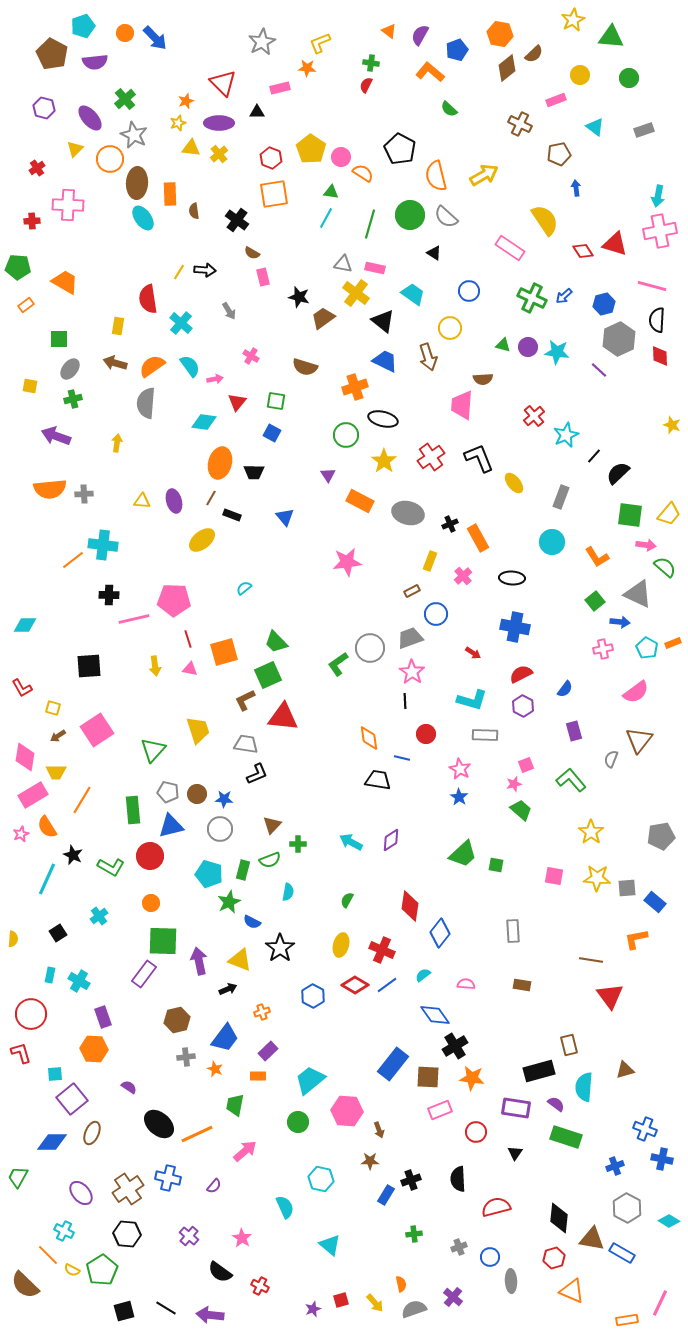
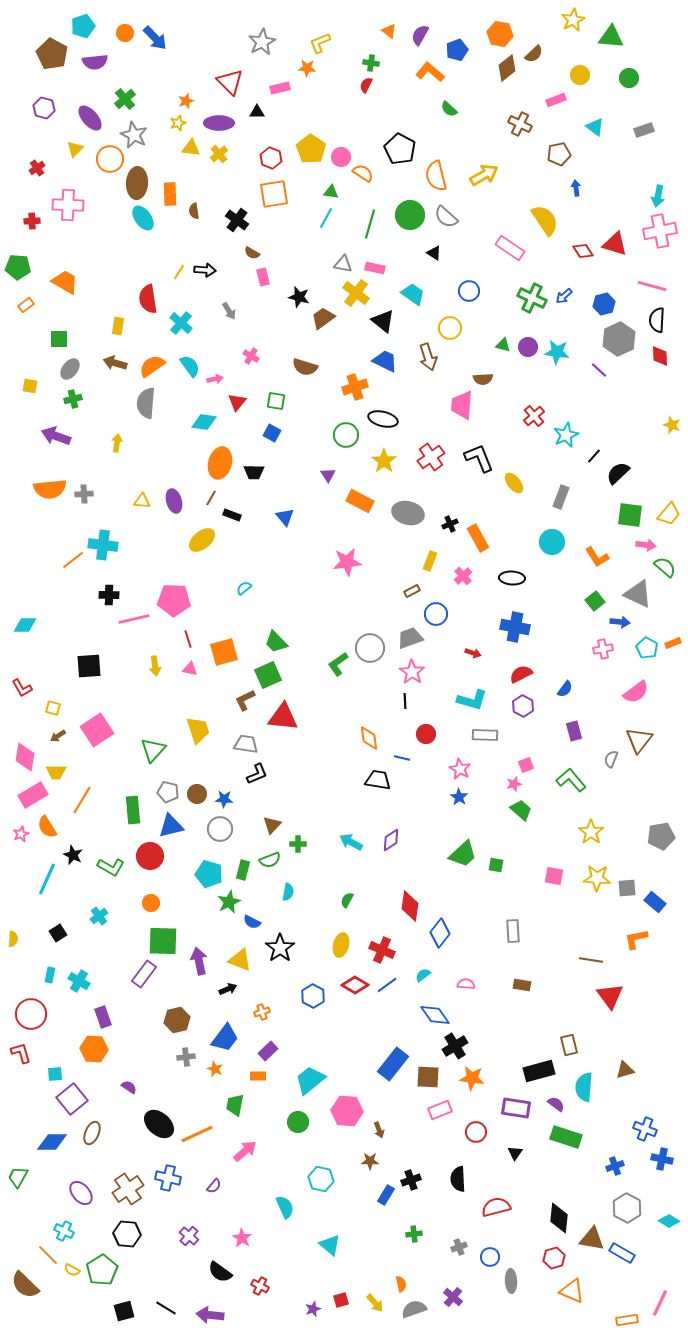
red triangle at (223, 83): moved 7 px right, 1 px up
red arrow at (473, 653): rotated 14 degrees counterclockwise
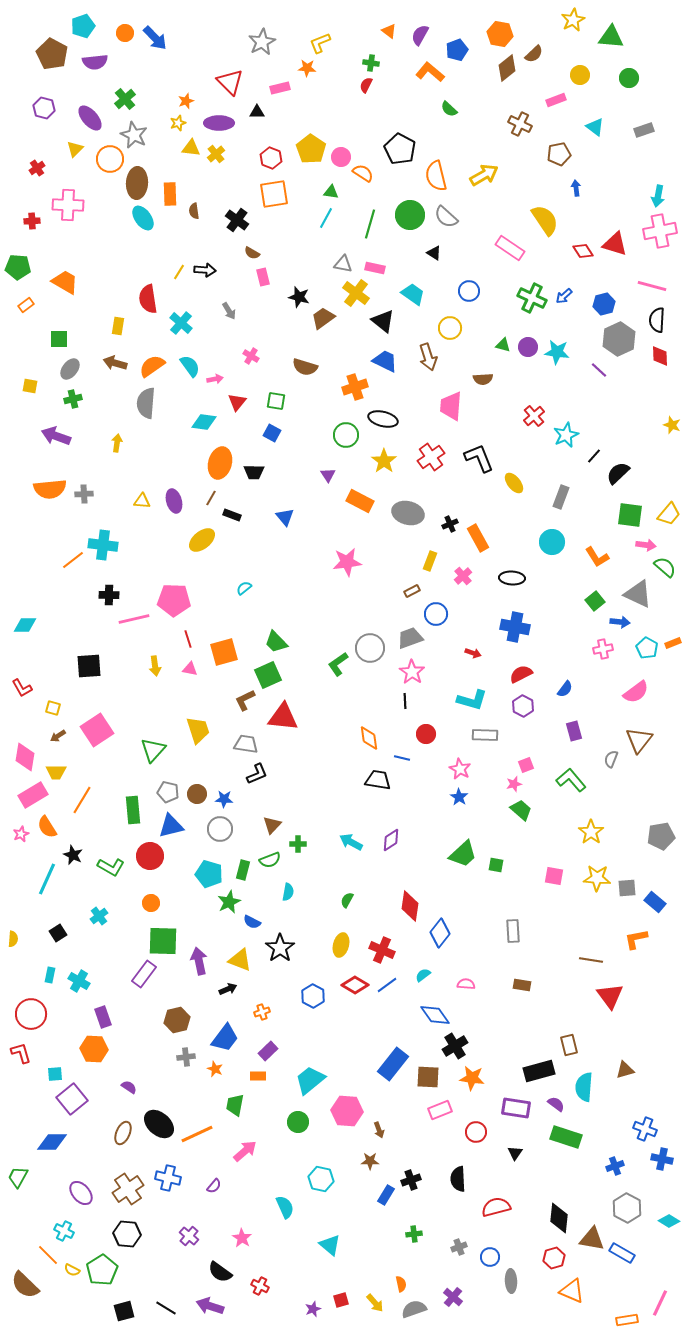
yellow cross at (219, 154): moved 3 px left
pink trapezoid at (462, 405): moved 11 px left, 1 px down
brown ellipse at (92, 1133): moved 31 px right
purple arrow at (210, 1315): moved 9 px up; rotated 12 degrees clockwise
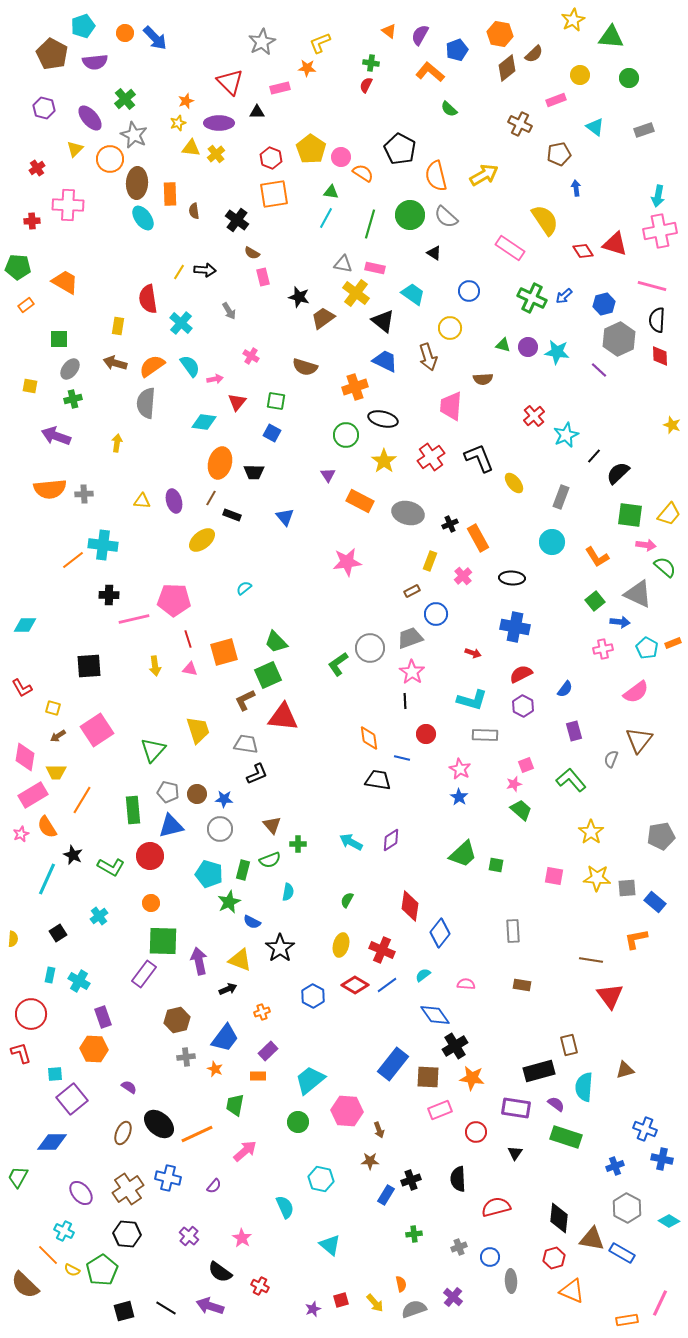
brown triangle at (272, 825): rotated 24 degrees counterclockwise
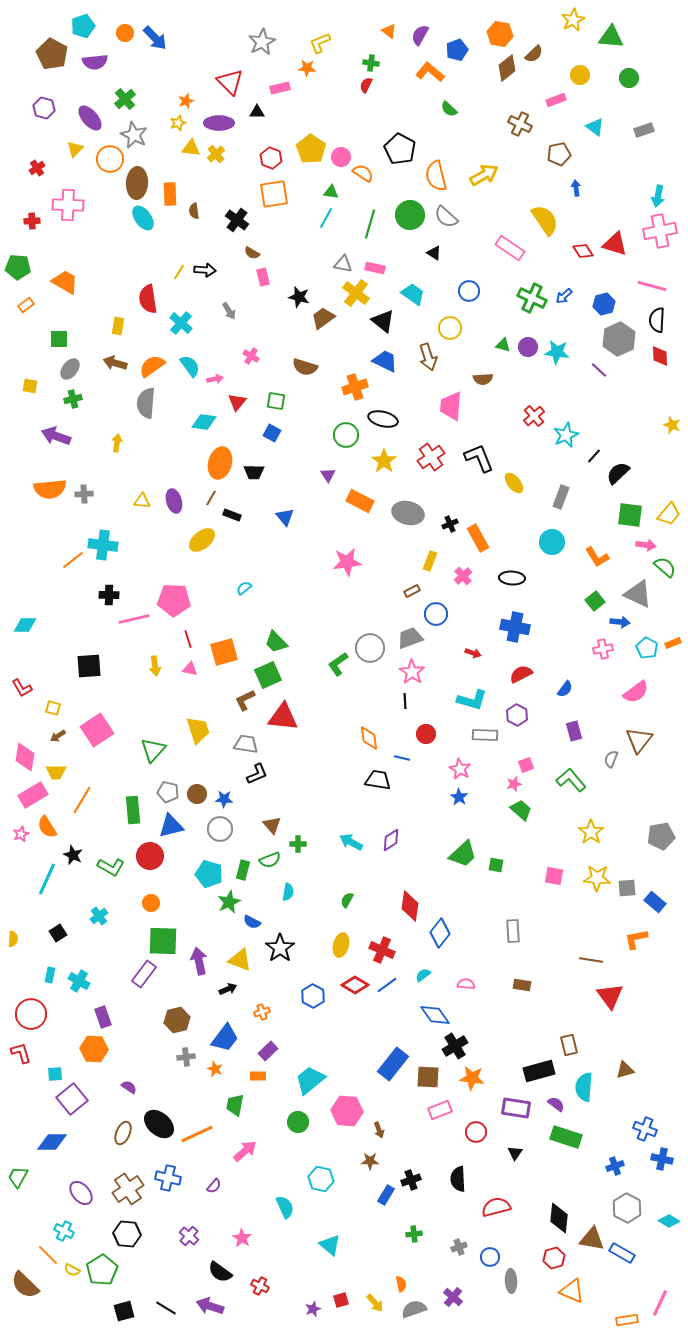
purple hexagon at (523, 706): moved 6 px left, 9 px down
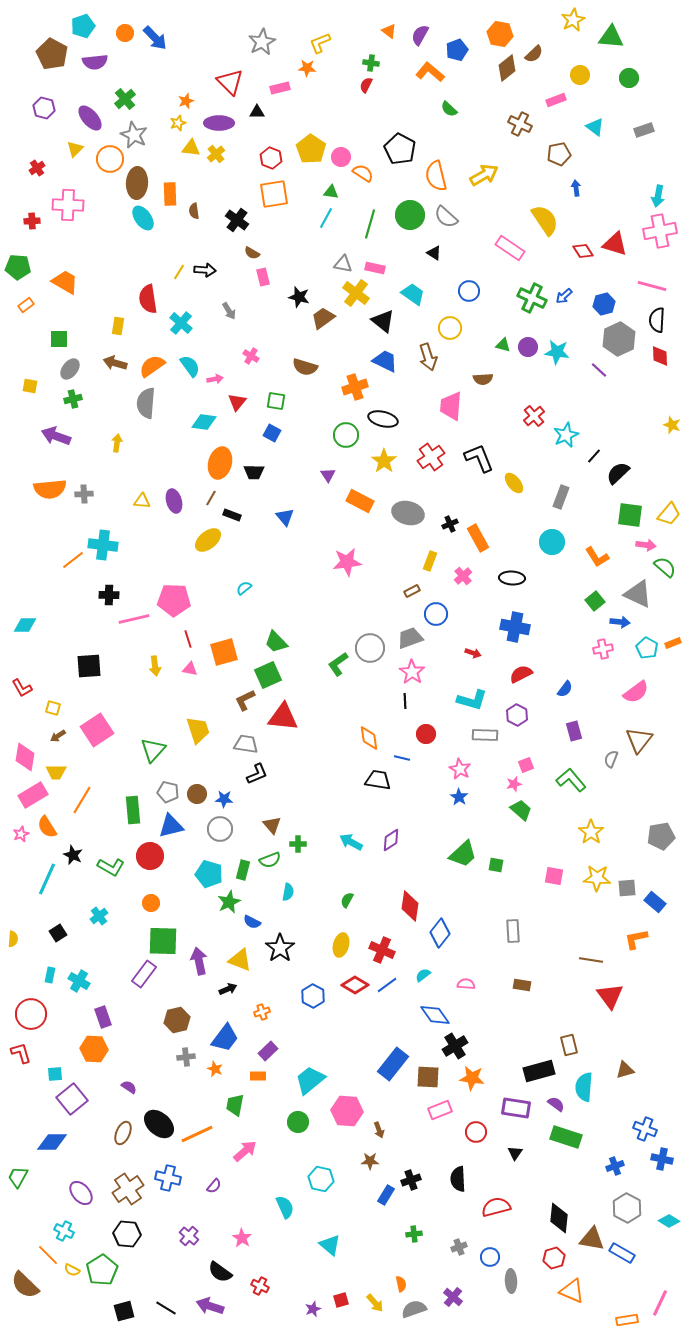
yellow ellipse at (202, 540): moved 6 px right
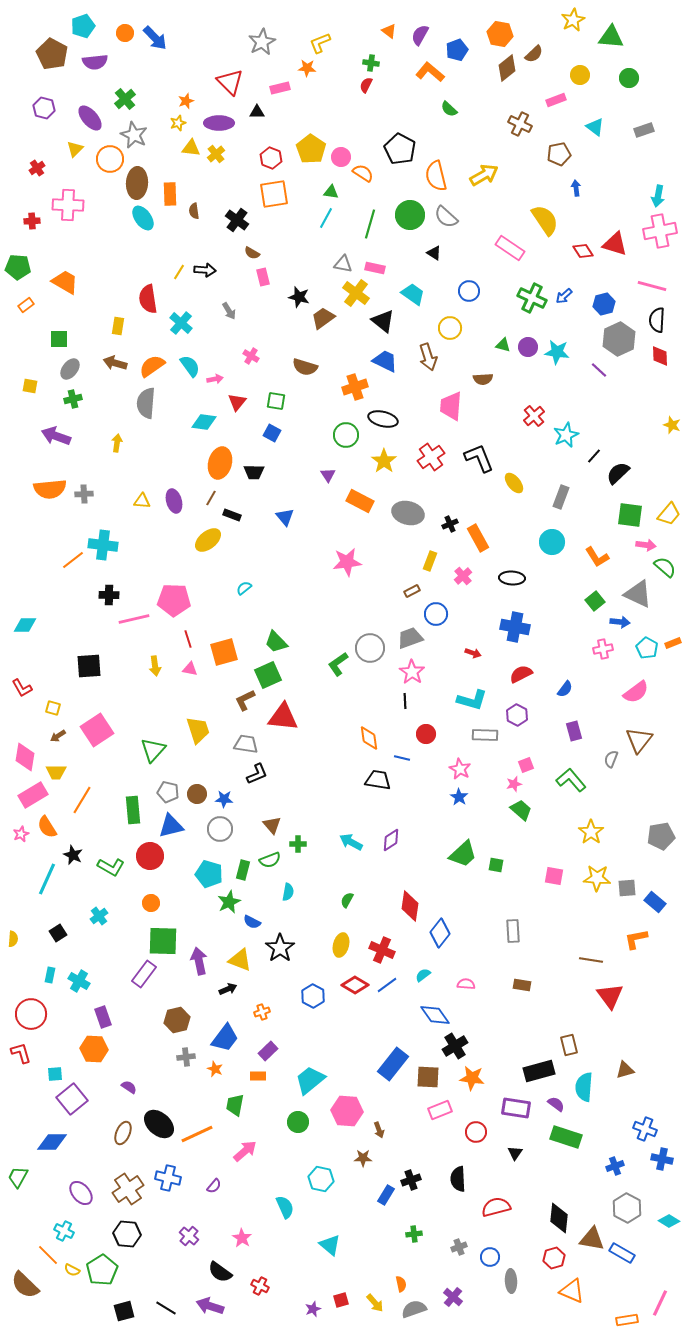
brown star at (370, 1161): moved 7 px left, 3 px up
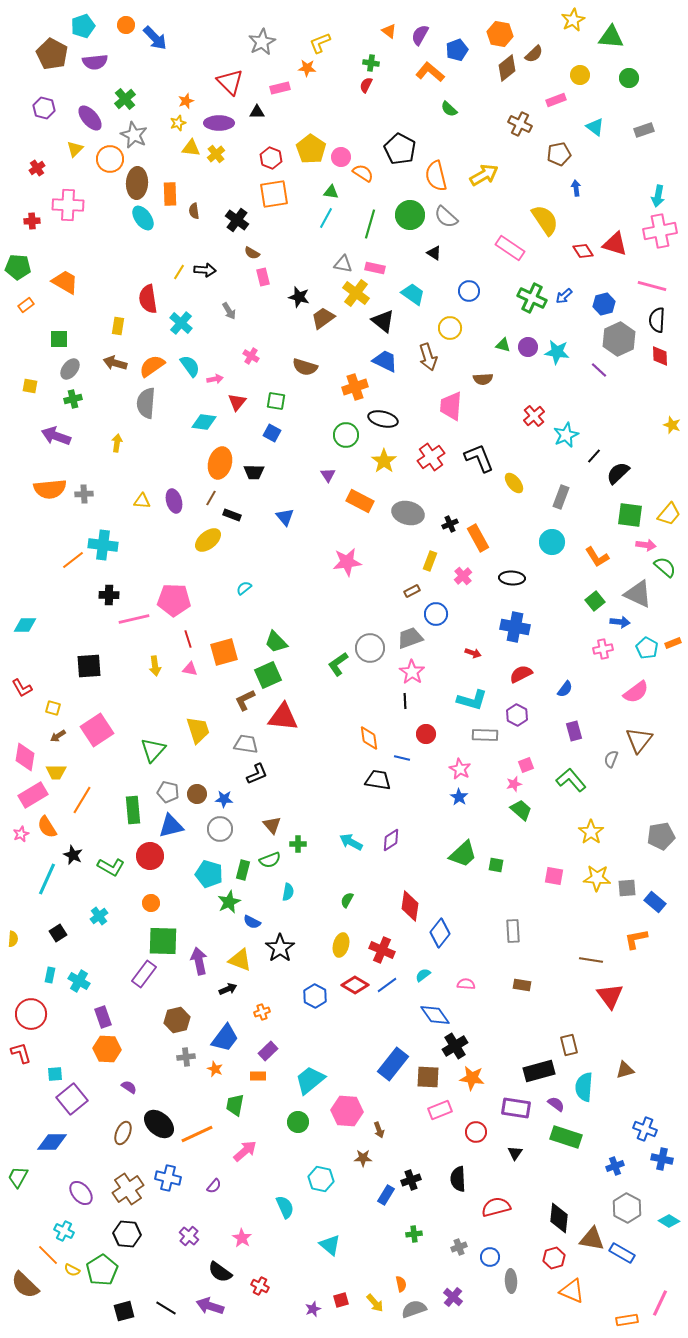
orange circle at (125, 33): moved 1 px right, 8 px up
blue hexagon at (313, 996): moved 2 px right
orange hexagon at (94, 1049): moved 13 px right
